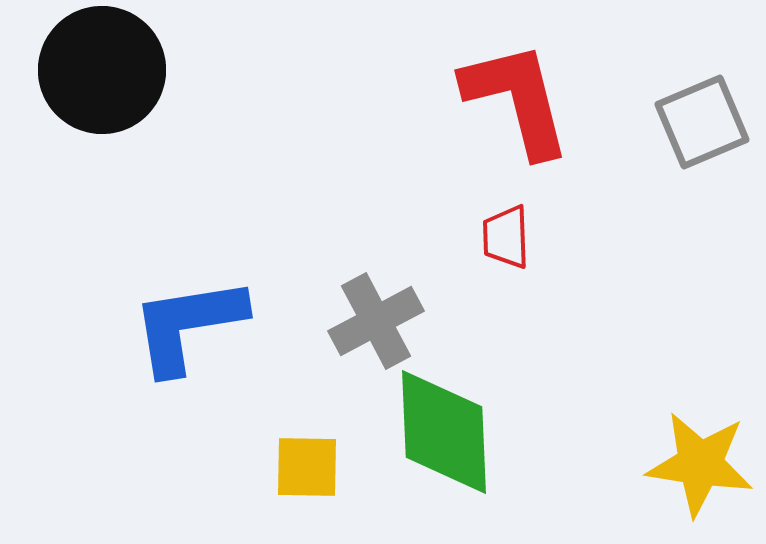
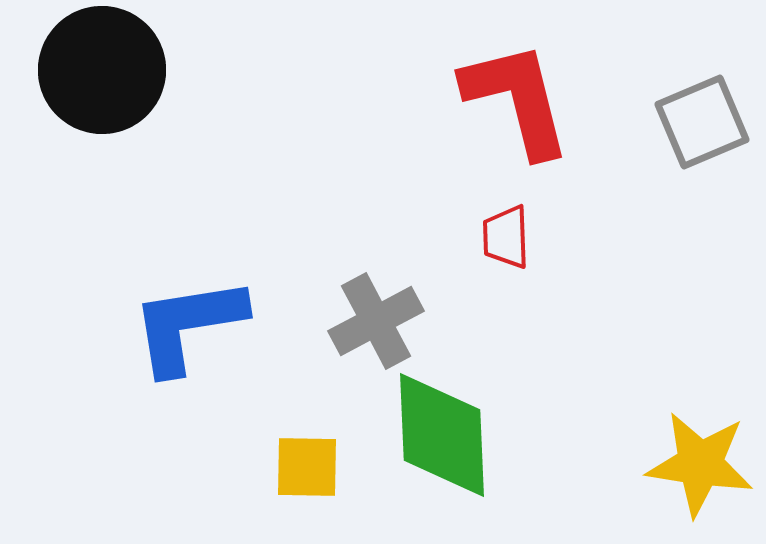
green diamond: moved 2 px left, 3 px down
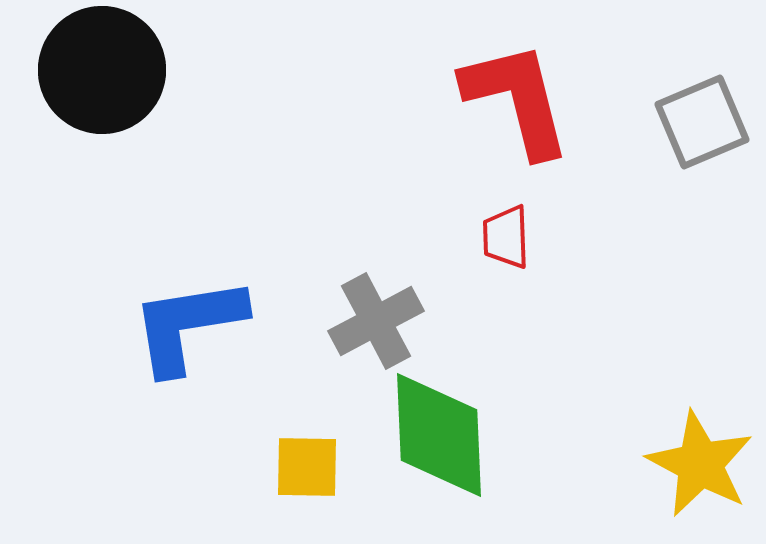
green diamond: moved 3 px left
yellow star: rotated 19 degrees clockwise
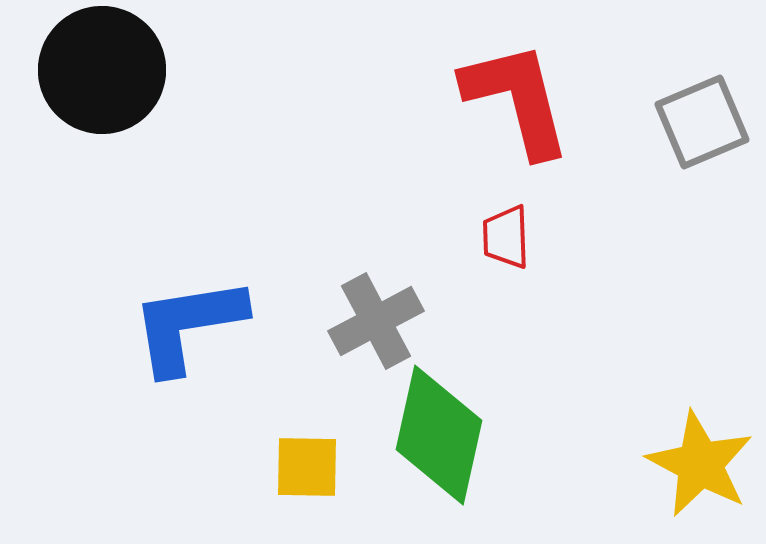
green diamond: rotated 15 degrees clockwise
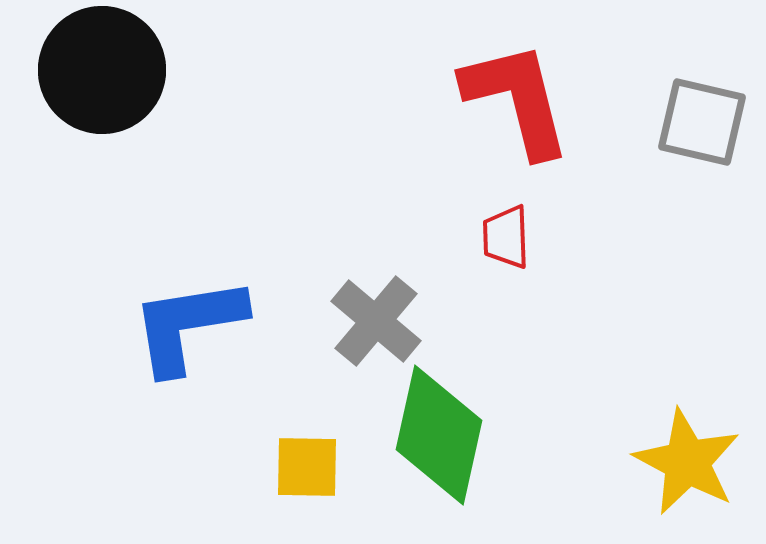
gray square: rotated 36 degrees clockwise
gray cross: rotated 22 degrees counterclockwise
yellow star: moved 13 px left, 2 px up
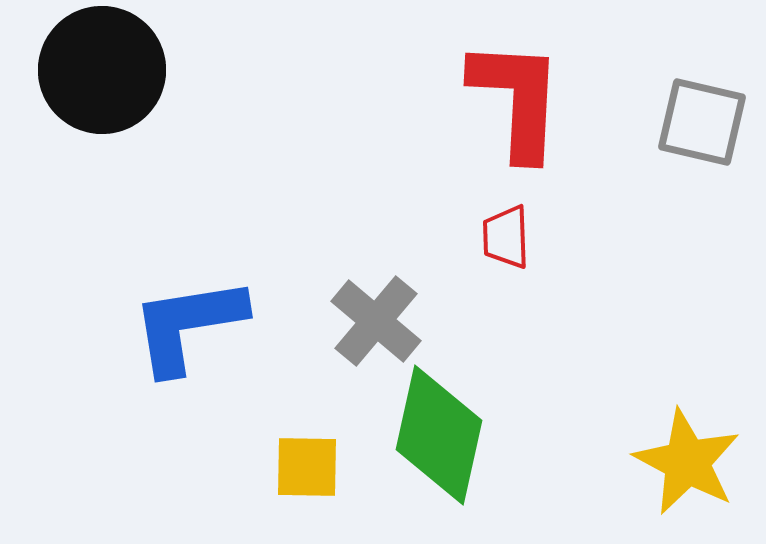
red L-shape: rotated 17 degrees clockwise
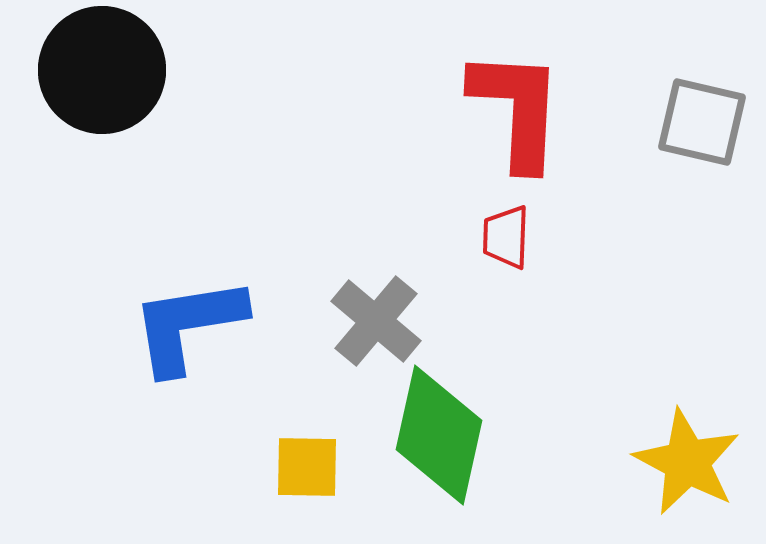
red L-shape: moved 10 px down
red trapezoid: rotated 4 degrees clockwise
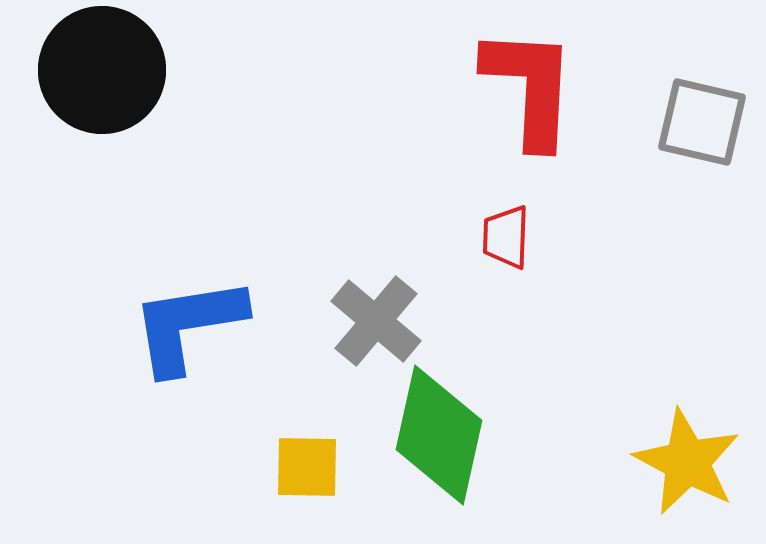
red L-shape: moved 13 px right, 22 px up
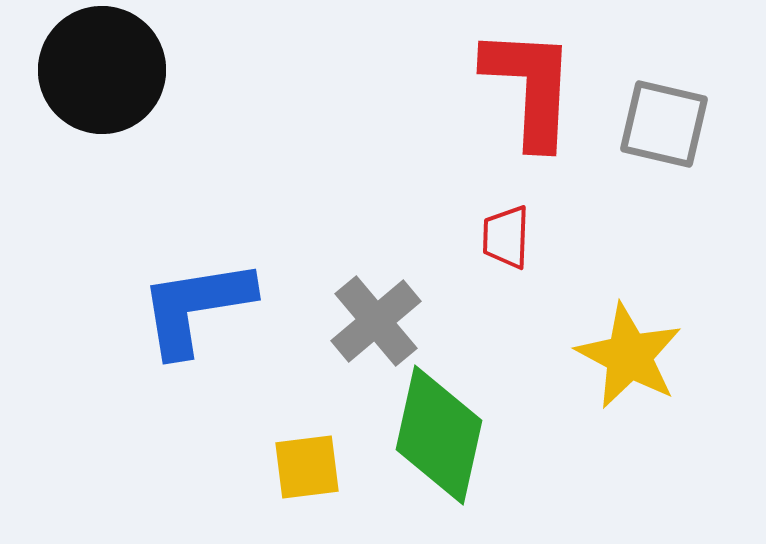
gray square: moved 38 px left, 2 px down
gray cross: rotated 10 degrees clockwise
blue L-shape: moved 8 px right, 18 px up
yellow star: moved 58 px left, 106 px up
yellow square: rotated 8 degrees counterclockwise
